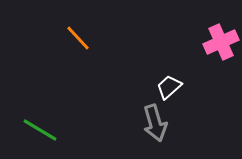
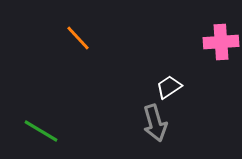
pink cross: rotated 20 degrees clockwise
white trapezoid: rotated 8 degrees clockwise
green line: moved 1 px right, 1 px down
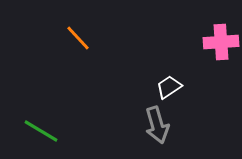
gray arrow: moved 2 px right, 2 px down
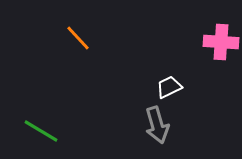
pink cross: rotated 8 degrees clockwise
white trapezoid: rotated 8 degrees clockwise
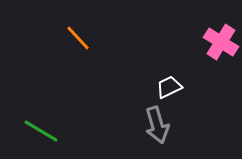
pink cross: rotated 28 degrees clockwise
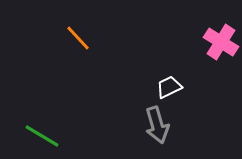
green line: moved 1 px right, 5 px down
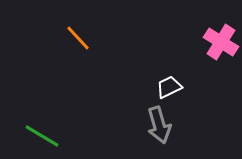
gray arrow: moved 2 px right
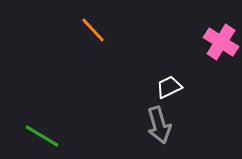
orange line: moved 15 px right, 8 px up
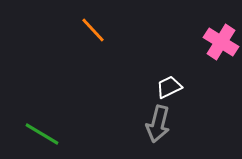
gray arrow: moved 1 px left, 1 px up; rotated 30 degrees clockwise
green line: moved 2 px up
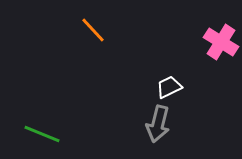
green line: rotated 9 degrees counterclockwise
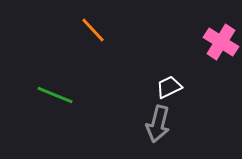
green line: moved 13 px right, 39 px up
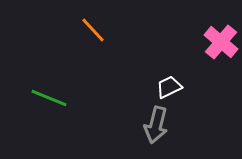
pink cross: rotated 8 degrees clockwise
green line: moved 6 px left, 3 px down
gray arrow: moved 2 px left, 1 px down
